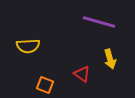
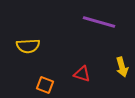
yellow arrow: moved 12 px right, 8 px down
red triangle: rotated 18 degrees counterclockwise
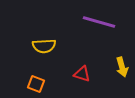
yellow semicircle: moved 16 px right
orange square: moved 9 px left, 1 px up
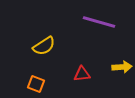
yellow semicircle: rotated 30 degrees counterclockwise
yellow arrow: rotated 78 degrees counterclockwise
red triangle: rotated 24 degrees counterclockwise
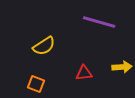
red triangle: moved 2 px right, 1 px up
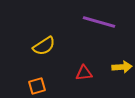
orange square: moved 1 px right, 2 px down; rotated 36 degrees counterclockwise
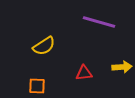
orange square: rotated 18 degrees clockwise
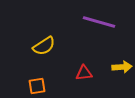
orange square: rotated 12 degrees counterclockwise
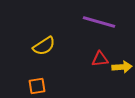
red triangle: moved 16 px right, 14 px up
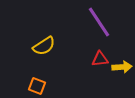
purple line: rotated 40 degrees clockwise
orange square: rotated 30 degrees clockwise
